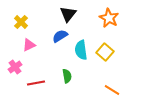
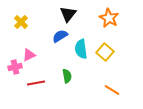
pink triangle: moved 10 px down
cyan semicircle: moved 1 px up
pink cross: rotated 24 degrees clockwise
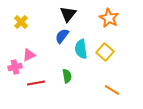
blue semicircle: moved 2 px right; rotated 21 degrees counterclockwise
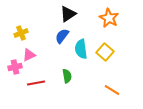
black triangle: rotated 18 degrees clockwise
yellow cross: moved 11 px down; rotated 24 degrees clockwise
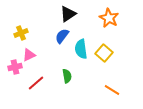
yellow square: moved 1 px left, 1 px down
red line: rotated 30 degrees counterclockwise
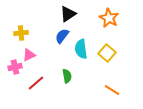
yellow cross: rotated 16 degrees clockwise
yellow square: moved 3 px right
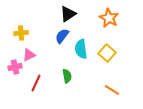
red line: rotated 24 degrees counterclockwise
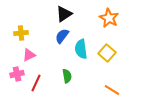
black triangle: moved 4 px left
pink cross: moved 2 px right, 7 px down
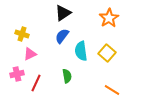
black triangle: moved 1 px left, 1 px up
orange star: rotated 12 degrees clockwise
yellow cross: moved 1 px right, 1 px down; rotated 24 degrees clockwise
cyan semicircle: moved 2 px down
pink triangle: moved 1 px right, 1 px up
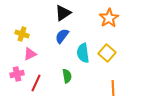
cyan semicircle: moved 2 px right, 2 px down
orange line: moved 1 px right, 2 px up; rotated 56 degrees clockwise
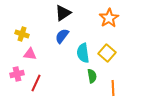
pink triangle: rotated 32 degrees clockwise
green semicircle: moved 25 px right
